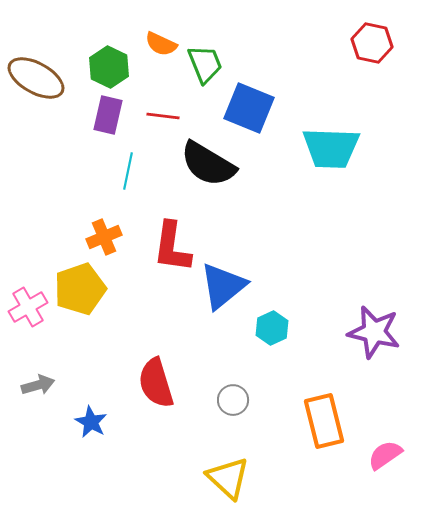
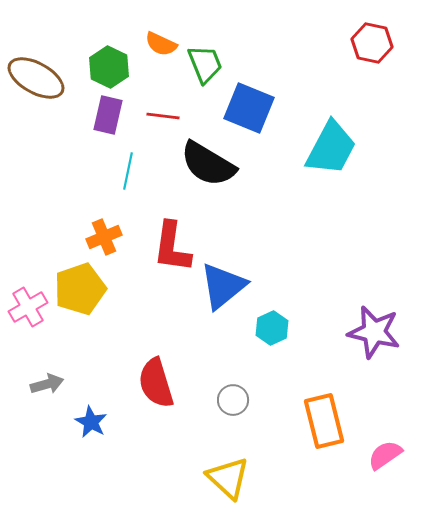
cyan trapezoid: rotated 64 degrees counterclockwise
gray arrow: moved 9 px right, 1 px up
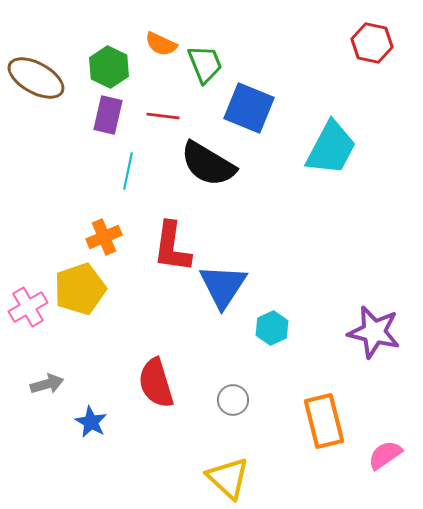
blue triangle: rotated 18 degrees counterclockwise
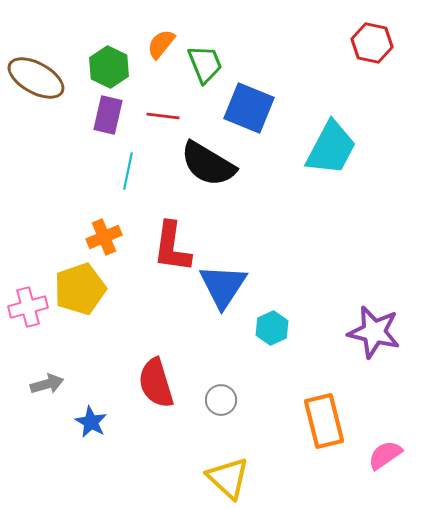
orange semicircle: rotated 104 degrees clockwise
pink cross: rotated 15 degrees clockwise
gray circle: moved 12 px left
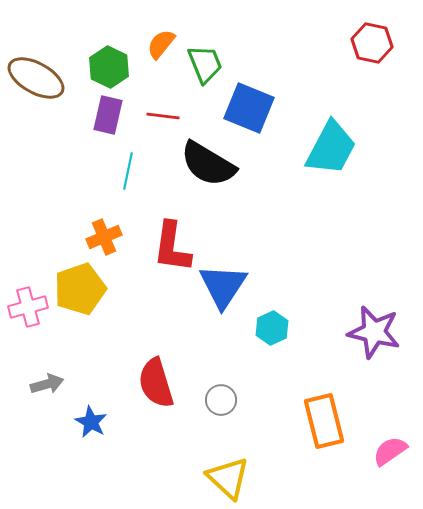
pink semicircle: moved 5 px right, 4 px up
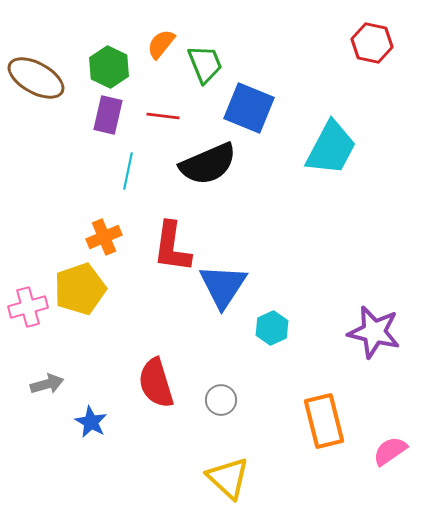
black semicircle: rotated 54 degrees counterclockwise
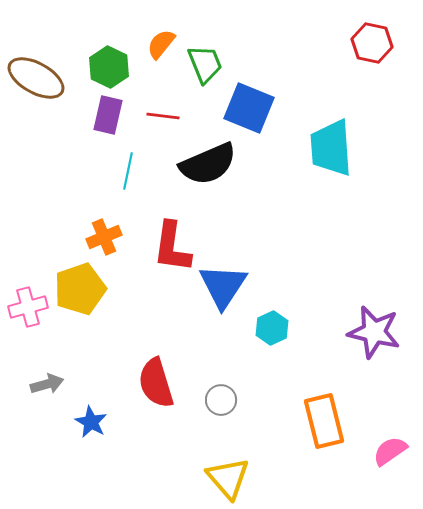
cyan trapezoid: rotated 148 degrees clockwise
yellow triangle: rotated 6 degrees clockwise
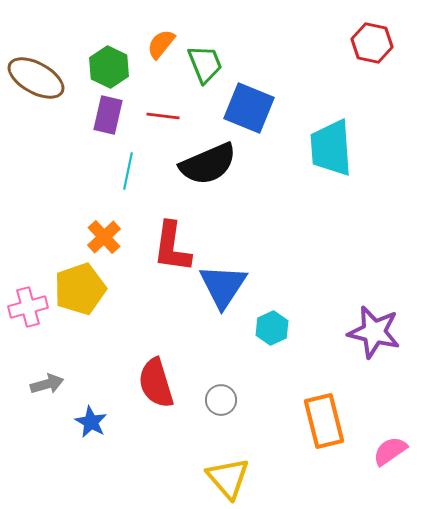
orange cross: rotated 20 degrees counterclockwise
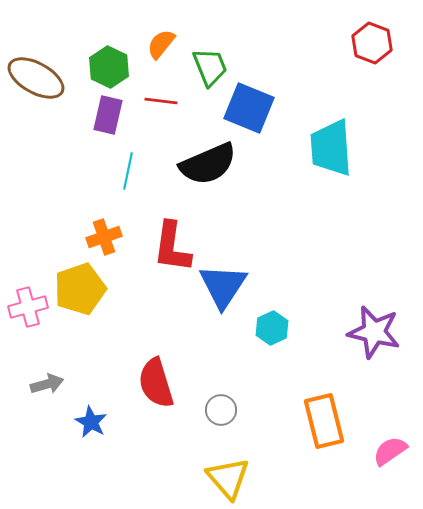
red hexagon: rotated 9 degrees clockwise
green trapezoid: moved 5 px right, 3 px down
red line: moved 2 px left, 15 px up
orange cross: rotated 24 degrees clockwise
gray circle: moved 10 px down
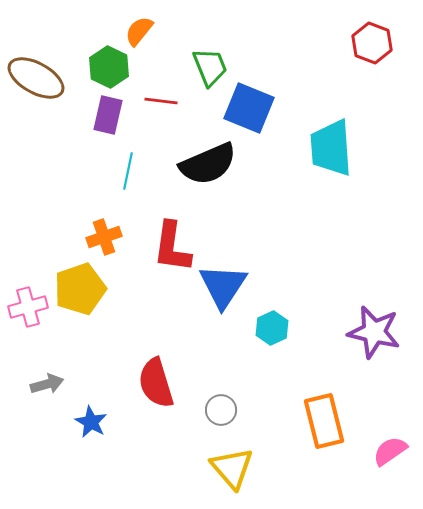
orange semicircle: moved 22 px left, 13 px up
yellow triangle: moved 4 px right, 10 px up
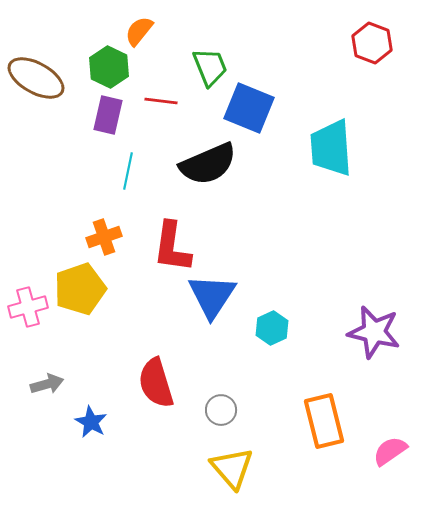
blue triangle: moved 11 px left, 10 px down
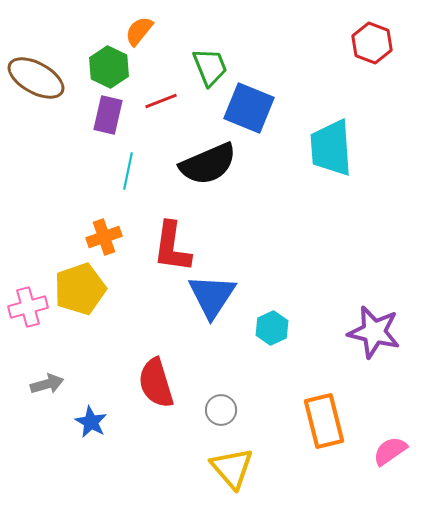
red line: rotated 28 degrees counterclockwise
